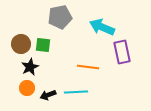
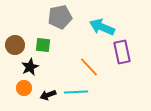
brown circle: moved 6 px left, 1 px down
orange line: moved 1 px right; rotated 40 degrees clockwise
orange circle: moved 3 px left
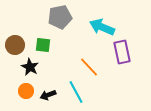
black star: rotated 18 degrees counterclockwise
orange circle: moved 2 px right, 3 px down
cyan line: rotated 65 degrees clockwise
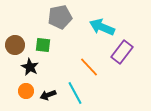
purple rectangle: rotated 50 degrees clockwise
cyan line: moved 1 px left, 1 px down
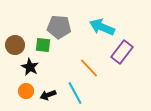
gray pentagon: moved 1 px left, 10 px down; rotated 15 degrees clockwise
orange line: moved 1 px down
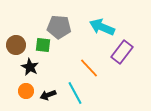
brown circle: moved 1 px right
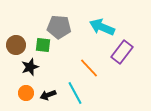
black star: rotated 24 degrees clockwise
orange circle: moved 2 px down
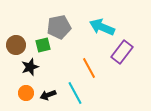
gray pentagon: rotated 15 degrees counterclockwise
green square: rotated 21 degrees counterclockwise
orange line: rotated 15 degrees clockwise
